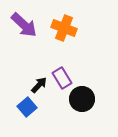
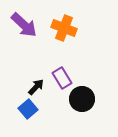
black arrow: moved 3 px left, 2 px down
blue square: moved 1 px right, 2 px down
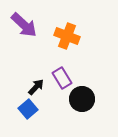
orange cross: moved 3 px right, 8 px down
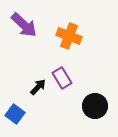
orange cross: moved 2 px right
black arrow: moved 2 px right
black circle: moved 13 px right, 7 px down
blue square: moved 13 px left, 5 px down; rotated 12 degrees counterclockwise
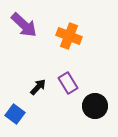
purple rectangle: moved 6 px right, 5 px down
